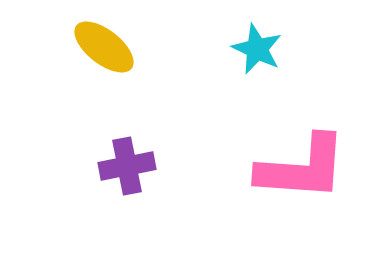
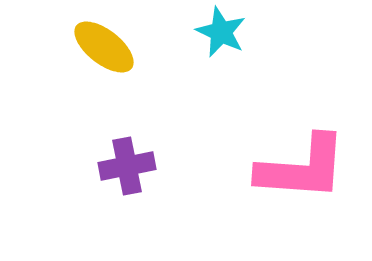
cyan star: moved 36 px left, 17 px up
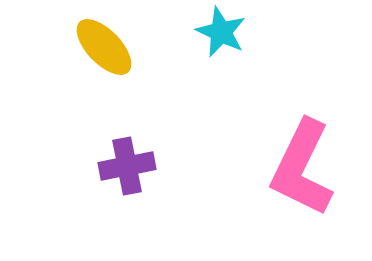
yellow ellipse: rotated 8 degrees clockwise
pink L-shape: rotated 112 degrees clockwise
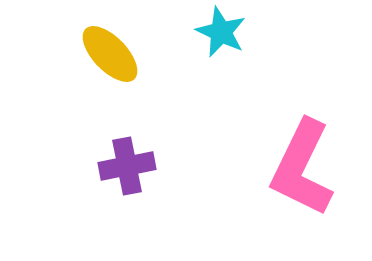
yellow ellipse: moved 6 px right, 7 px down
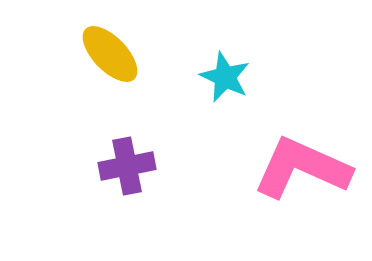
cyan star: moved 4 px right, 45 px down
pink L-shape: rotated 88 degrees clockwise
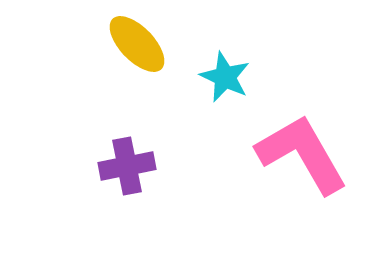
yellow ellipse: moved 27 px right, 10 px up
pink L-shape: moved 14 px up; rotated 36 degrees clockwise
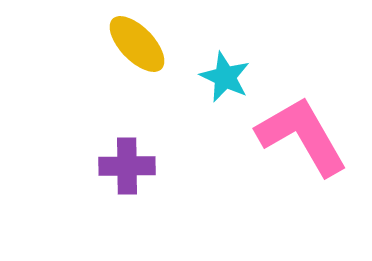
pink L-shape: moved 18 px up
purple cross: rotated 10 degrees clockwise
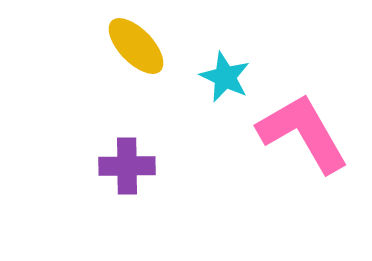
yellow ellipse: moved 1 px left, 2 px down
pink L-shape: moved 1 px right, 3 px up
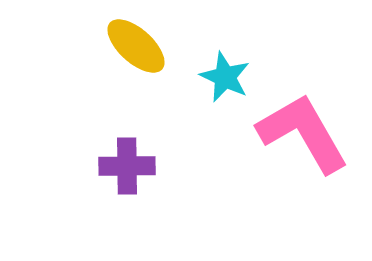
yellow ellipse: rotated 4 degrees counterclockwise
